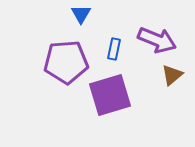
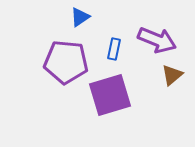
blue triangle: moved 1 px left, 3 px down; rotated 25 degrees clockwise
purple pentagon: rotated 9 degrees clockwise
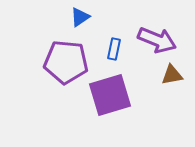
brown triangle: rotated 30 degrees clockwise
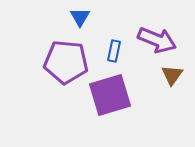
blue triangle: rotated 25 degrees counterclockwise
blue rectangle: moved 2 px down
brown triangle: rotated 45 degrees counterclockwise
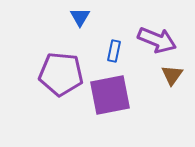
purple pentagon: moved 5 px left, 12 px down
purple square: rotated 6 degrees clockwise
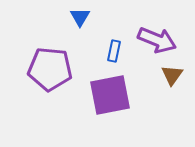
purple pentagon: moved 11 px left, 5 px up
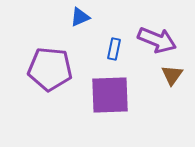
blue triangle: rotated 35 degrees clockwise
blue rectangle: moved 2 px up
purple square: rotated 9 degrees clockwise
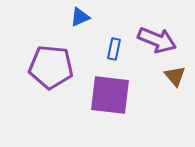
purple pentagon: moved 1 px right, 2 px up
brown triangle: moved 3 px right, 1 px down; rotated 15 degrees counterclockwise
purple square: rotated 9 degrees clockwise
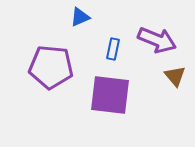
blue rectangle: moved 1 px left
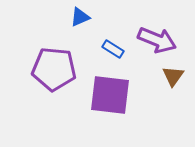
blue rectangle: rotated 70 degrees counterclockwise
purple pentagon: moved 3 px right, 2 px down
brown triangle: moved 2 px left; rotated 15 degrees clockwise
